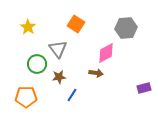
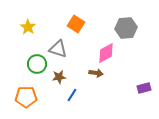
gray triangle: rotated 36 degrees counterclockwise
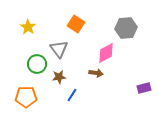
gray triangle: moved 1 px right; rotated 36 degrees clockwise
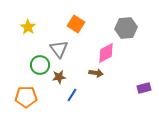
green circle: moved 3 px right, 1 px down
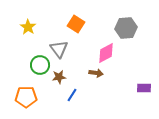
purple rectangle: rotated 16 degrees clockwise
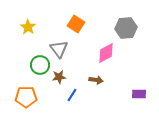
brown arrow: moved 7 px down
purple rectangle: moved 5 px left, 6 px down
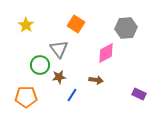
yellow star: moved 2 px left, 2 px up
purple rectangle: rotated 24 degrees clockwise
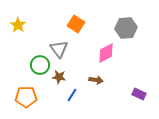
yellow star: moved 8 px left
brown star: rotated 16 degrees clockwise
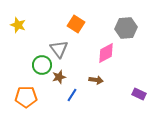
yellow star: rotated 14 degrees counterclockwise
green circle: moved 2 px right
brown star: rotated 24 degrees counterclockwise
